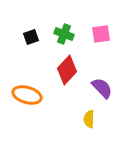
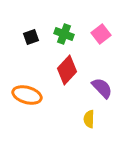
pink square: rotated 30 degrees counterclockwise
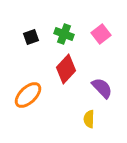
red diamond: moved 1 px left, 1 px up
orange ellipse: moved 1 px right; rotated 60 degrees counterclockwise
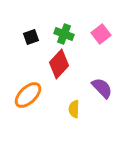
red diamond: moved 7 px left, 5 px up
yellow semicircle: moved 15 px left, 10 px up
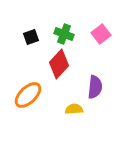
purple semicircle: moved 7 px left, 1 px up; rotated 50 degrees clockwise
yellow semicircle: rotated 84 degrees clockwise
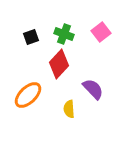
pink square: moved 2 px up
purple semicircle: moved 2 px left, 2 px down; rotated 50 degrees counterclockwise
yellow semicircle: moved 5 px left; rotated 90 degrees counterclockwise
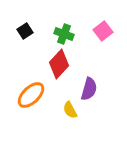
pink square: moved 2 px right, 1 px up
black square: moved 6 px left, 6 px up; rotated 14 degrees counterclockwise
purple semicircle: moved 4 px left; rotated 60 degrees clockwise
orange ellipse: moved 3 px right
yellow semicircle: moved 1 px right, 1 px down; rotated 24 degrees counterclockwise
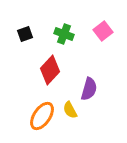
black square: moved 3 px down; rotated 14 degrees clockwise
red diamond: moved 9 px left, 6 px down
orange ellipse: moved 11 px right, 21 px down; rotated 12 degrees counterclockwise
